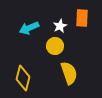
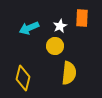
yellow semicircle: rotated 25 degrees clockwise
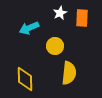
white star: moved 13 px up
yellow diamond: moved 2 px right, 1 px down; rotated 15 degrees counterclockwise
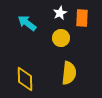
cyan arrow: moved 2 px left, 5 px up; rotated 60 degrees clockwise
yellow circle: moved 6 px right, 8 px up
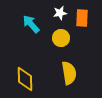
white star: rotated 16 degrees clockwise
cyan arrow: moved 4 px right, 1 px down; rotated 12 degrees clockwise
yellow semicircle: rotated 15 degrees counterclockwise
